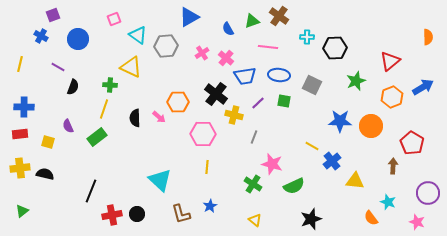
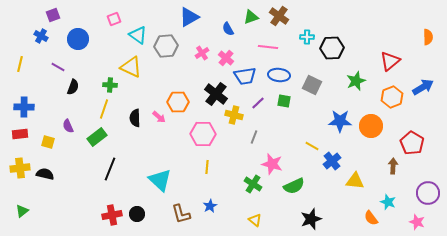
green triangle at (252, 21): moved 1 px left, 4 px up
black hexagon at (335, 48): moved 3 px left
black line at (91, 191): moved 19 px right, 22 px up
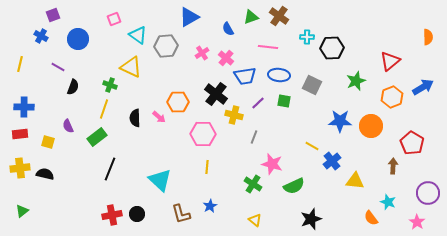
green cross at (110, 85): rotated 16 degrees clockwise
pink star at (417, 222): rotated 14 degrees clockwise
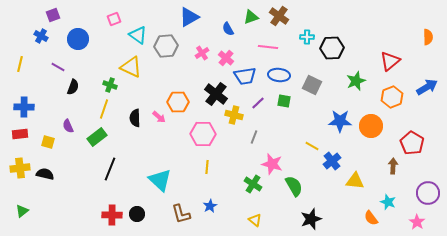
blue arrow at (423, 87): moved 4 px right
green semicircle at (294, 186): rotated 95 degrees counterclockwise
red cross at (112, 215): rotated 12 degrees clockwise
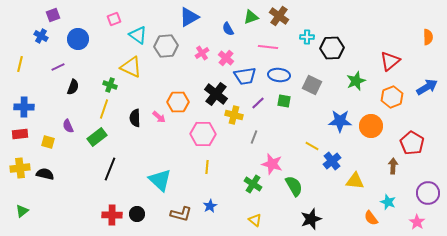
purple line at (58, 67): rotated 56 degrees counterclockwise
brown L-shape at (181, 214): rotated 60 degrees counterclockwise
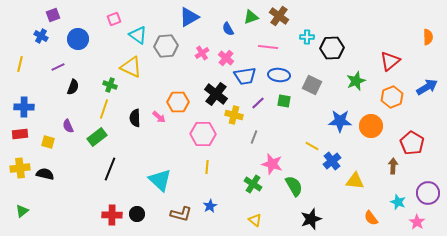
cyan star at (388, 202): moved 10 px right
